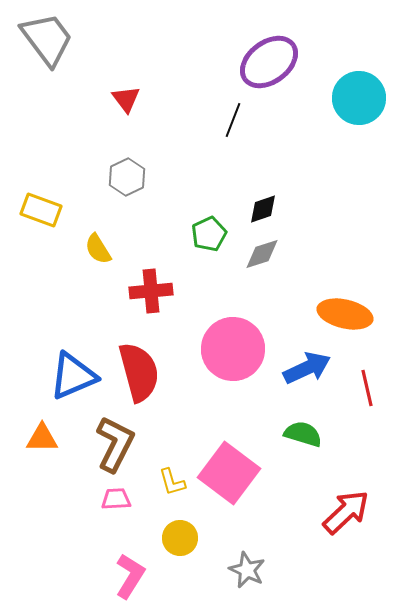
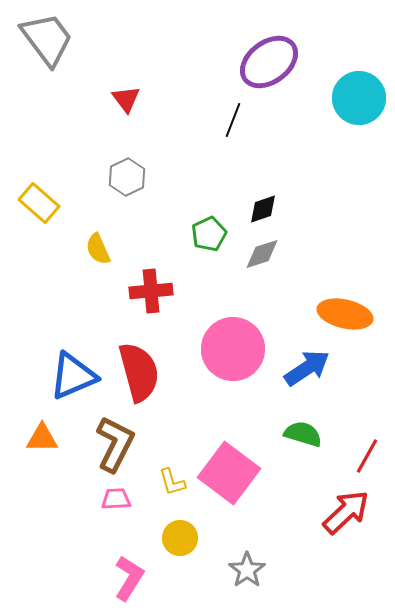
yellow rectangle: moved 2 px left, 7 px up; rotated 21 degrees clockwise
yellow semicircle: rotated 8 degrees clockwise
blue arrow: rotated 9 degrees counterclockwise
red line: moved 68 px down; rotated 42 degrees clockwise
gray star: rotated 12 degrees clockwise
pink L-shape: moved 1 px left, 2 px down
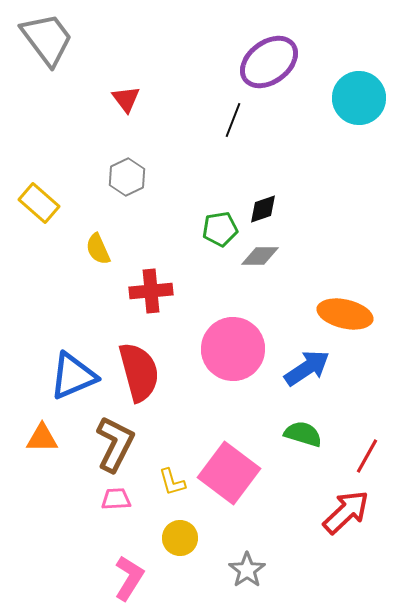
green pentagon: moved 11 px right, 5 px up; rotated 16 degrees clockwise
gray diamond: moved 2 px left, 2 px down; rotated 18 degrees clockwise
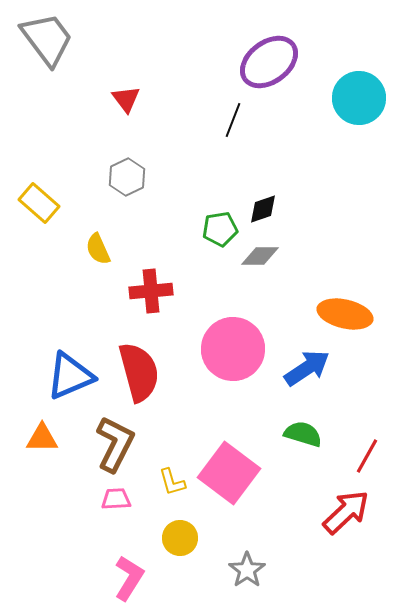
blue triangle: moved 3 px left
